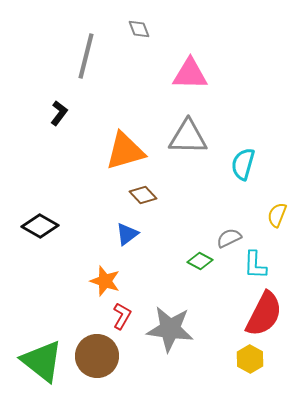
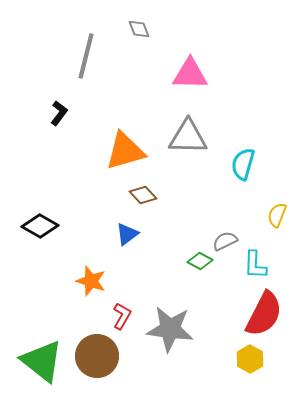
gray semicircle: moved 4 px left, 3 px down
orange star: moved 14 px left
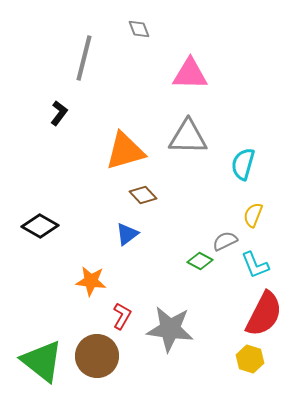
gray line: moved 2 px left, 2 px down
yellow semicircle: moved 24 px left
cyan L-shape: rotated 24 degrees counterclockwise
orange star: rotated 12 degrees counterclockwise
yellow hexagon: rotated 12 degrees counterclockwise
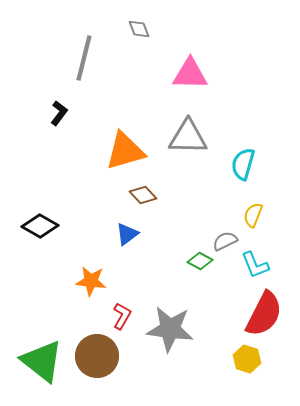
yellow hexagon: moved 3 px left
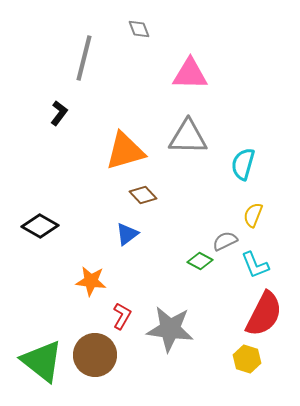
brown circle: moved 2 px left, 1 px up
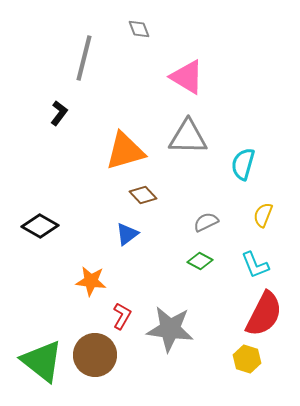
pink triangle: moved 3 px left, 3 px down; rotated 30 degrees clockwise
yellow semicircle: moved 10 px right
gray semicircle: moved 19 px left, 19 px up
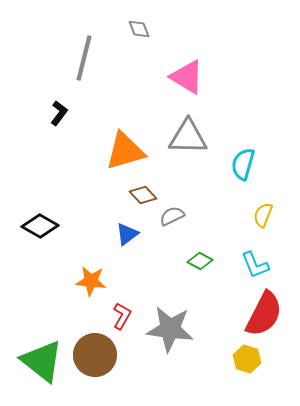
gray semicircle: moved 34 px left, 6 px up
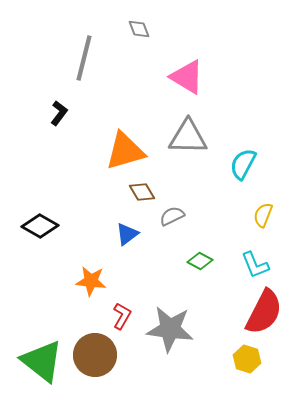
cyan semicircle: rotated 12 degrees clockwise
brown diamond: moved 1 px left, 3 px up; rotated 12 degrees clockwise
red semicircle: moved 2 px up
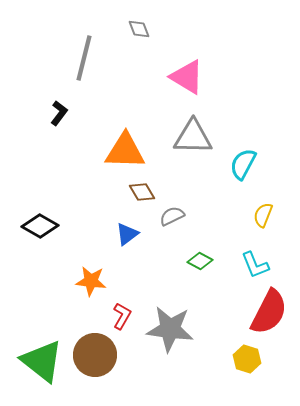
gray triangle: moved 5 px right
orange triangle: rotated 18 degrees clockwise
red semicircle: moved 5 px right
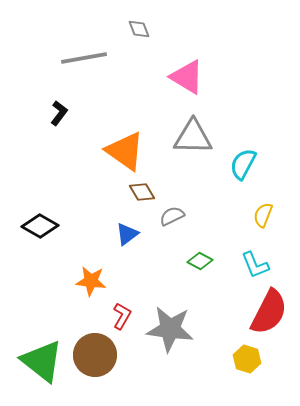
gray line: rotated 66 degrees clockwise
orange triangle: rotated 33 degrees clockwise
